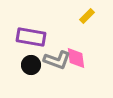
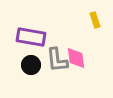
yellow rectangle: moved 8 px right, 4 px down; rotated 63 degrees counterclockwise
gray L-shape: rotated 64 degrees clockwise
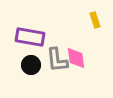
purple rectangle: moved 1 px left
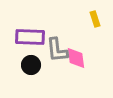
yellow rectangle: moved 1 px up
purple rectangle: rotated 8 degrees counterclockwise
gray L-shape: moved 10 px up
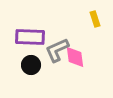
gray L-shape: rotated 72 degrees clockwise
pink diamond: moved 1 px left, 1 px up
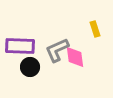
yellow rectangle: moved 10 px down
purple rectangle: moved 10 px left, 9 px down
black circle: moved 1 px left, 2 px down
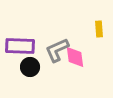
yellow rectangle: moved 4 px right; rotated 14 degrees clockwise
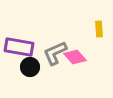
purple rectangle: moved 1 px left, 1 px down; rotated 8 degrees clockwise
gray L-shape: moved 2 px left, 3 px down
pink diamond: rotated 35 degrees counterclockwise
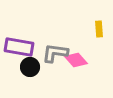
gray L-shape: rotated 32 degrees clockwise
pink diamond: moved 1 px right, 3 px down
